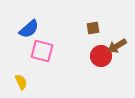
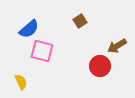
brown square: moved 13 px left, 7 px up; rotated 24 degrees counterclockwise
red circle: moved 1 px left, 10 px down
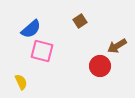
blue semicircle: moved 2 px right
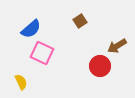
pink square: moved 2 px down; rotated 10 degrees clockwise
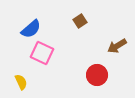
red circle: moved 3 px left, 9 px down
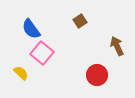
blue semicircle: rotated 95 degrees clockwise
brown arrow: rotated 96 degrees clockwise
pink square: rotated 15 degrees clockwise
yellow semicircle: moved 9 px up; rotated 21 degrees counterclockwise
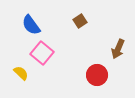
blue semicircle: moved 4 px up
brown arrow: moved 1 px right, 3 px down; rotated 132 degrees counterclockwise
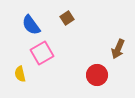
brown square: moved 13 px left, 3 px up
pink square: rotated 20 degrees clockwise
yellow semicircle: moved 1 px left, 1 px down; rotated 147 degrees counterclockwise
